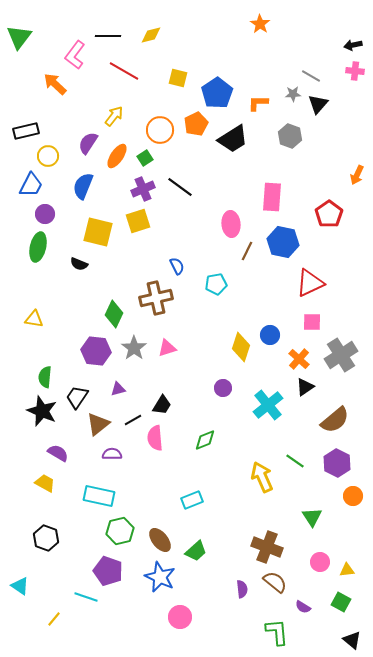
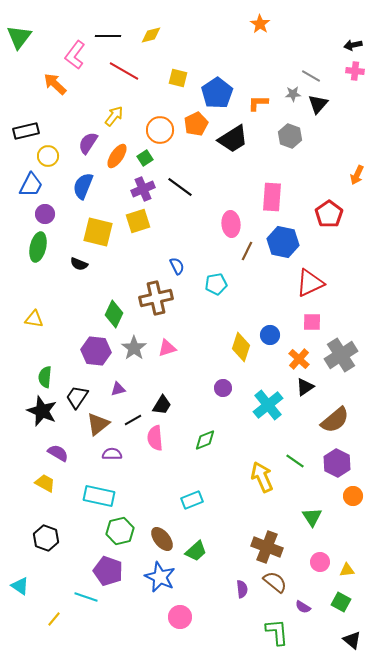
brown ellipse at (160, 540): moved 2 px right, 1 px up
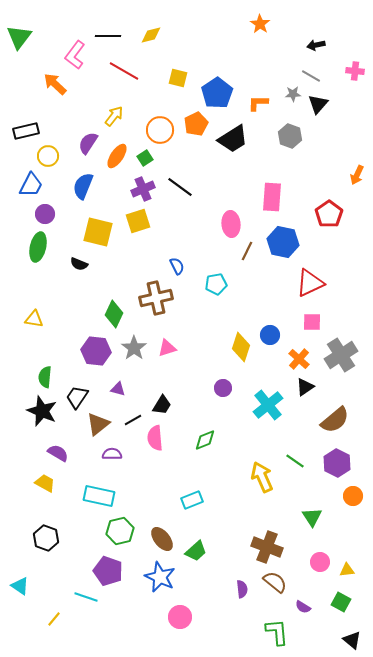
black arrow at (353, 45): moved 37 px left
purple triangle at (118, 389): rotated 28 degrees clockwise
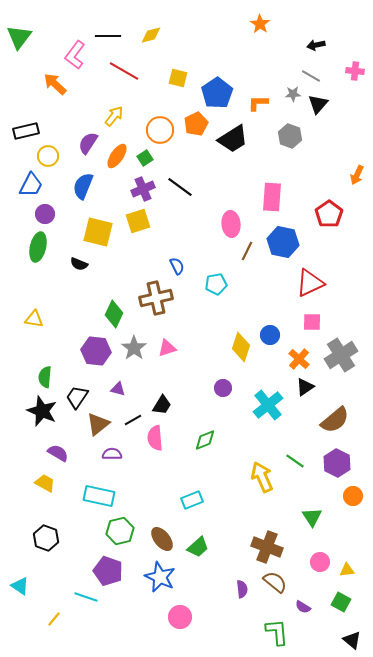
green trapezoid at (196, 551): moved 2 px right, 4 px up
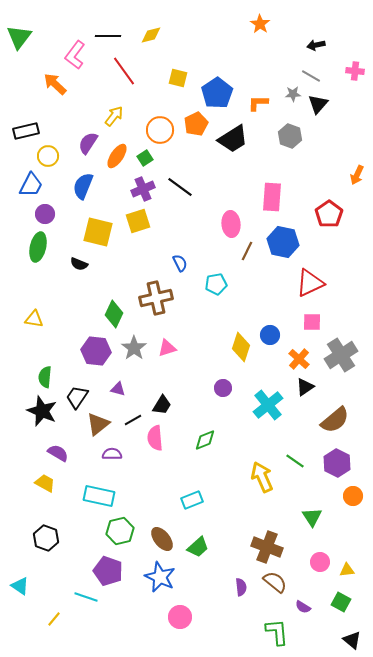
red line at (124, 71): rotated 24 degrees clockwise
blue semicircle at (177, 266): moved 3 px right, 3 px up
purple semicircle at (242, 589): moved 1 px left, 2 px up
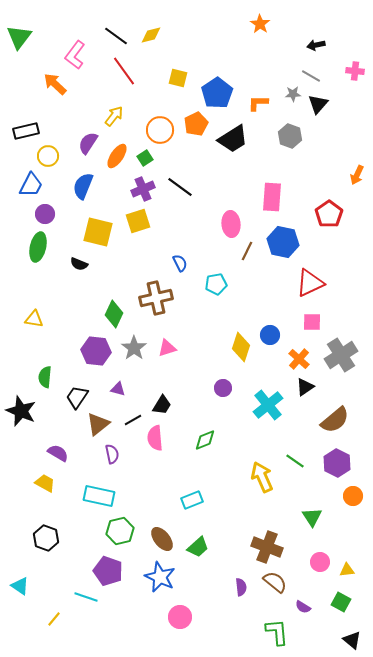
black line at (108, 36): moved 8 px right; rotated 35 degrees clockwise
black star at (42, 411): moved 21 px left
purple semicircle at (112, 454): rotated 78 degrees clockwise
